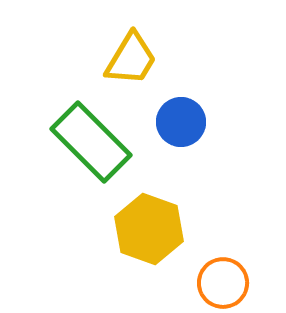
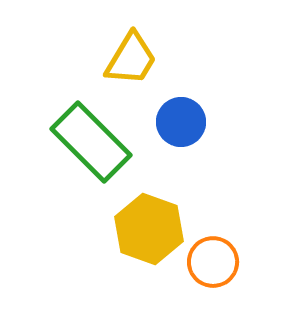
orange circle: moved 10 px left, 21 px up
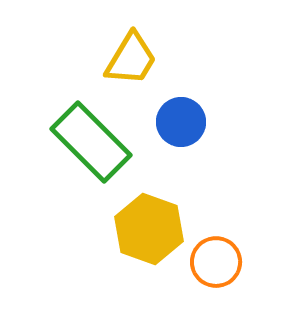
orange circle: moved 3 px right
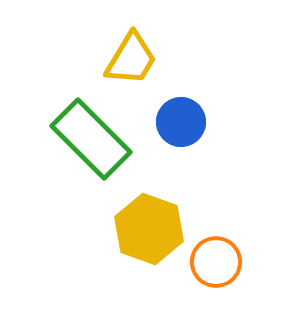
green rectangle: moved 3 px up
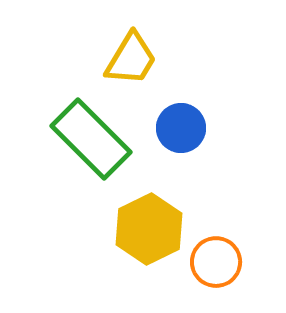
blue circle: moved 6 px down
yellow hexagon: rotated 14 degrees clockwise
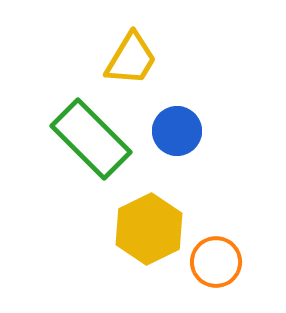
blue circle: moved 4 px left, 3 px down
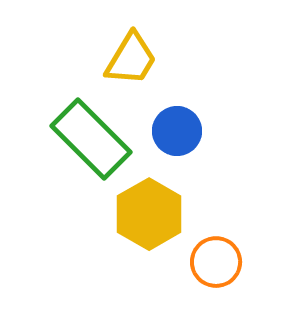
yellow hexagon: moved 15 px up; rotated 4 degrees counterclockwise
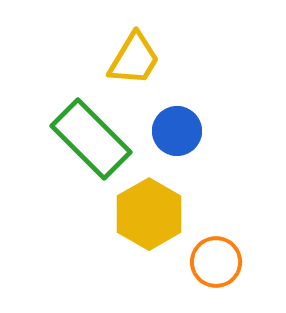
yellow trapezoid: moved 3 px right
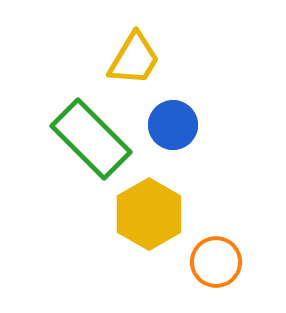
blue circle: moved 4 px left, 6 px up
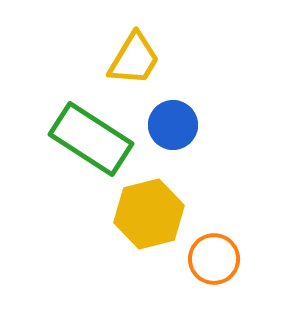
green rectangle: rotated 12 degrees counterclockwise
yellow hexagon: rotated 16 degrees clockwise
orange circle: moved 2 px left, 3 px up
